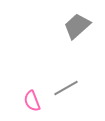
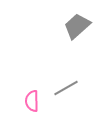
pink semicircle: rotated 20 degrees clockwise
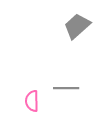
gray line: rotated 30 degrees clockwise
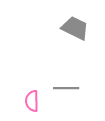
gray trapezoid: moved 2 px left, 2 px down; rotated 68 degrees clockwise
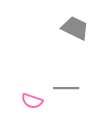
pink semicircle: rotated 70 degrees counterclockwise
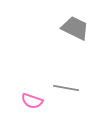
gray line: rotated 10 degrees clockwise
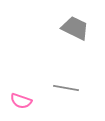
pink semicircle: moved 11 px left
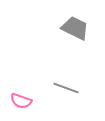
gray line: rotated 10 degrees clockwise
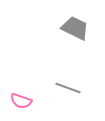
gray line: moved 2 px right
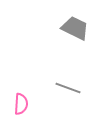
pink semicircle: moved 3 px down; rotated 105 degrees counterclockwise
